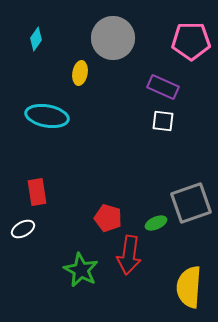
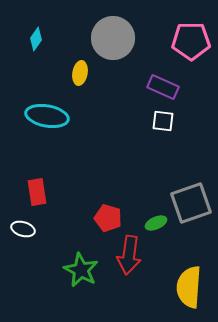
white ellipse: rotated 45 degrees clockwise
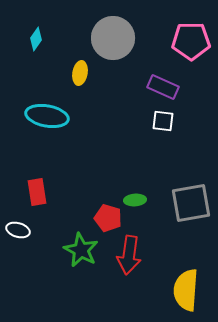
gray square: rotated 9 degrees clockwise
green ellipse: moved 21 px left, 23 px up; rotated 20 degrees clockwise
white ellipse: moved 5 px left, 1 px down
green star: moved 20 px up
yellow semicircle: moved 3 px left, 3 px down
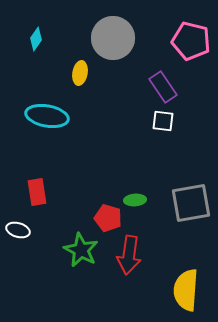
pink pentagon: rotated 15 degrees clockwise
purple rectangle: rotated 32 degrees clockwise
